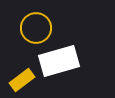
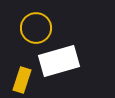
yellow rectangle: rotated 35 degrees counterclockwise
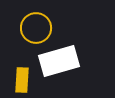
yellow rectangle: rotated 15 degrees counterclockwise
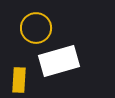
yellow rectangle: moved 3 px left
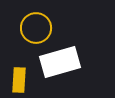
white rectangle: moved 1 px right, 1 px down
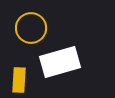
yellow circle: moved 5 px left
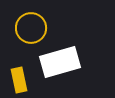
yellow rectangle: rotated 15 degrees counterclockwise
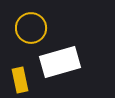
yellow rectangle: moved 1 px right
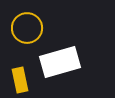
yellow circle: moved 4 px left
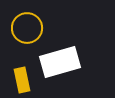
yellow rectangle: moved 2 px right
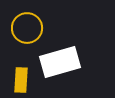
yellow rectangle: moved 1 px left; rotated 15 degrees clockwise
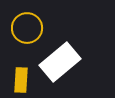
white rectangle: rotated 24 degrees counterclockwise
